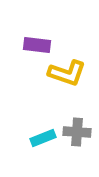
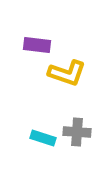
cyan rectangle: rotated 40 degrees clockwise
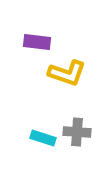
purple rectangle: moved 3 px up
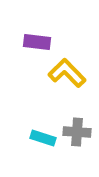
yellow L-shape: rotated 153 degrees counterclockwise
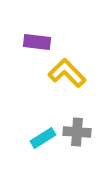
cyan rectangle: rotated 50 degrees counterclockwise
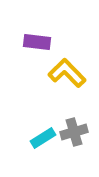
gray cross: moved 3 px left; rotated 20 degrees counterclockwise
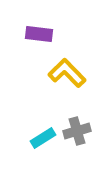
purple rectangle: moved 2 px right, 8 px up
gray cross: moved 3 px right, 1 px up
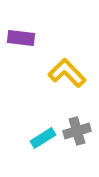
purple rectangle: moved 18 px left, 4 px down
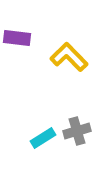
purple rectangle: moved 4 px left
yellow L-shape: moved 2 px right, 16 px up
